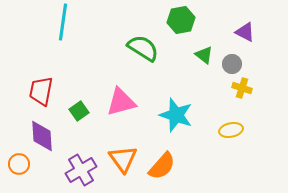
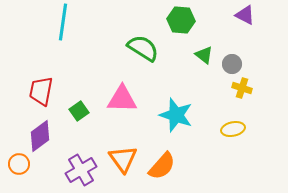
green hexagon: rotated 16 degrees clockwise
purple triangle: moved 17 px up
pink triangle: moved 1 px right, 3 px up; rotated 16 degrees clockwise
yellow ellipse: moved 2 px right, 1 px up
purple diamond: moved 2 px left; rotated 56 degrees clockwise
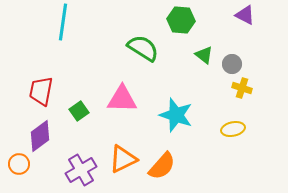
orange triangle: rotated 40 degrees clockwise
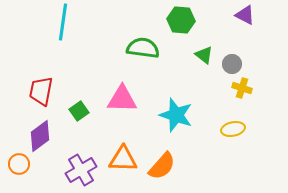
green semicircle: rotated 24 degrees counterclockwise
orange triangle: rotated 28 degrees clockwise
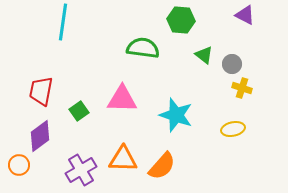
orange circle: moved 1 px down
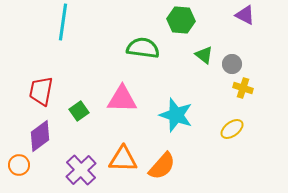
yellow cross: moved 1 px right
yellow ellipse: moved 1 px left; rotated 25 degrees counterclockwise
purple cross: rotated 12 degrees counterclockwise
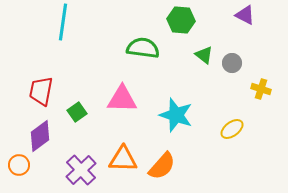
gray circle: moved 1 px up
yellow cross: moved 18 px right, 1 px down
green square: moved 2 px left, 1 px down
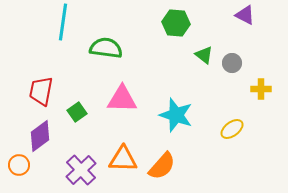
green hexagon: moved 5 px left, 3 px down
green semicircle: moved 37 px left
yellow cross: rotated 18 degrees counterclockwise
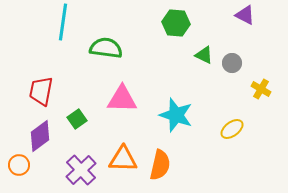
green triangle: rotated 12 degrees counterclockwise
yellow cross: rotated 30 degrees clockwise
green square: moved 7 px down
orange semicircle: moved 2 px left, 1 px up; rotated 28 degrees counterclockwise
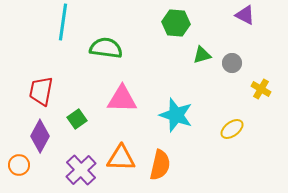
green triangle: moved 2 px left; rotated 42 degrees counterclockwise
purple diamond: rotated 24 degrees counterclockwise
orange triangle: moved 2 px left, 1 px up
